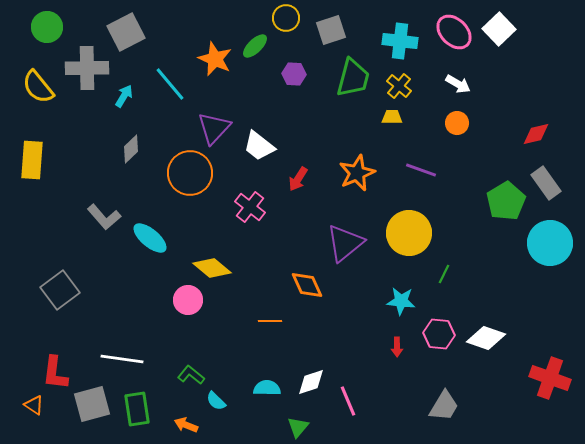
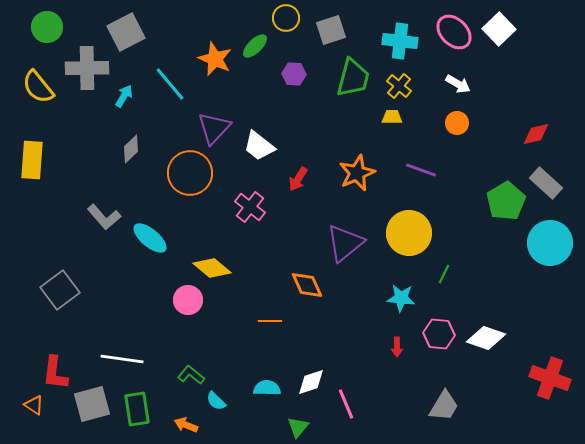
gray rectangle at (546, 183): rotated 12 degrees counterclockwise
cyan star at (401, 301): moved 3 px up
pink line at (348, 401): moved 2 px left, 3 px down
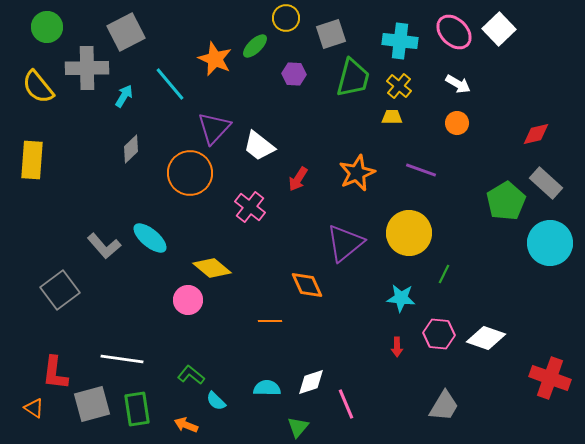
gray square at (331, 30): moved 4 px down
gray L-shape at (104, 217): moved 29 px down
orange triangle at (34, 405): moved 3 px down
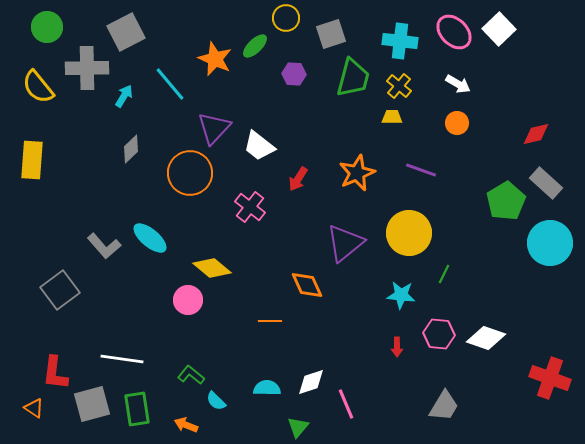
cyan star at (401, 298): moved 3 px up
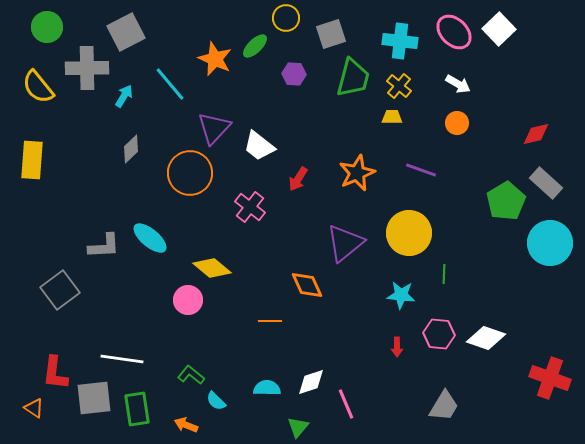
gray L-shape at (104, 246): rotated 52 degrees counterclockwise
green line at (444, 274): rotated 24 degrees counterclockwise
gray square at (92, 404): moved 2 px right, 6 px up; rotated 9 degrees clockwise
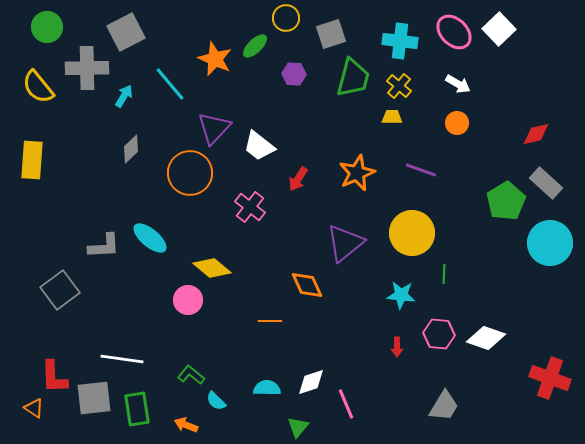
yellow circle at (409, 233): moved 3 px right
red L-shape at (55, 373): moved 1 px left, 4 px down; rotated 9 degrees counterclockwise
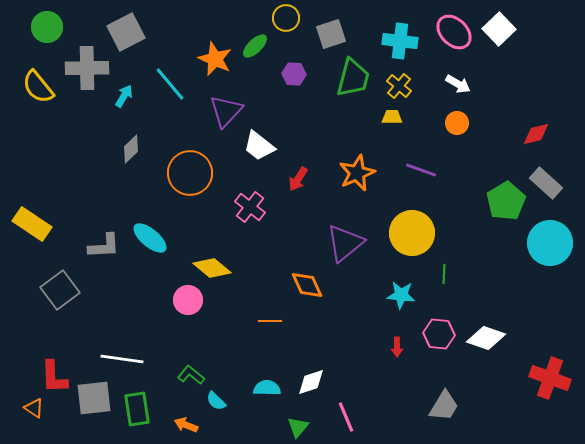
purple triangle at (214, 128): moved 12 px right, 17 px up
yellow rectangle at (32, 160): moved 64 px down; rotated 60 degrees counterclockwise
pink line at (346, 404): moved 13 px down
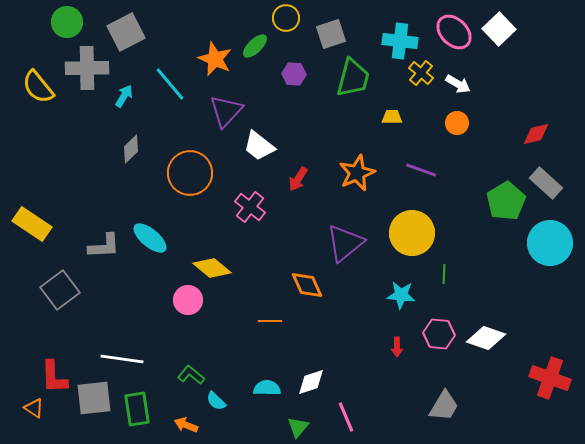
green circle at (47, 27): moved 20 px right, 5 px up
yellow cross at (399, 86): moved 22 px right, 13 px up
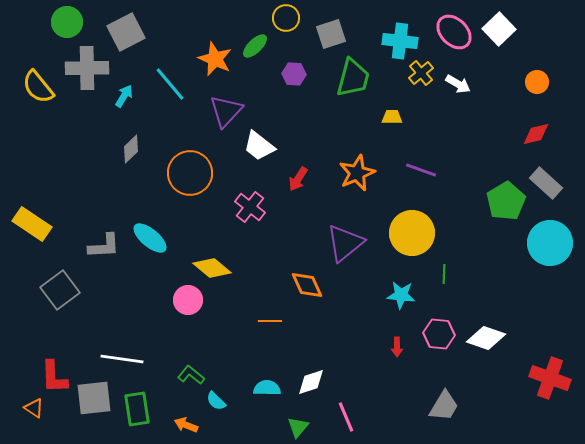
yellow cross at (421, 73): rotated 10 degrees clockwise
orange circle at (457, 123): moved 80 px right, 41 px up
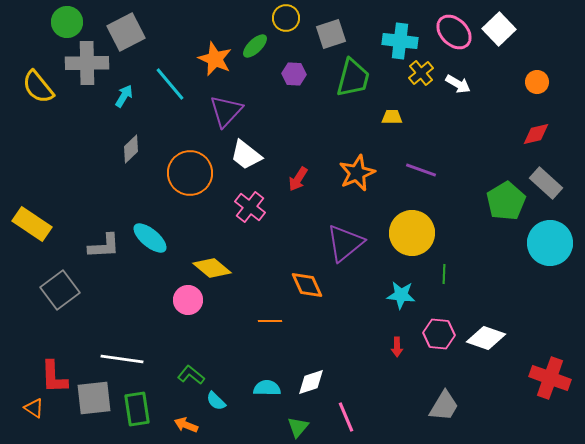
gray cross at (87, 68): moved 5 px up
white trapezoid at (259, 146): moved 13 px left, 9 px down
